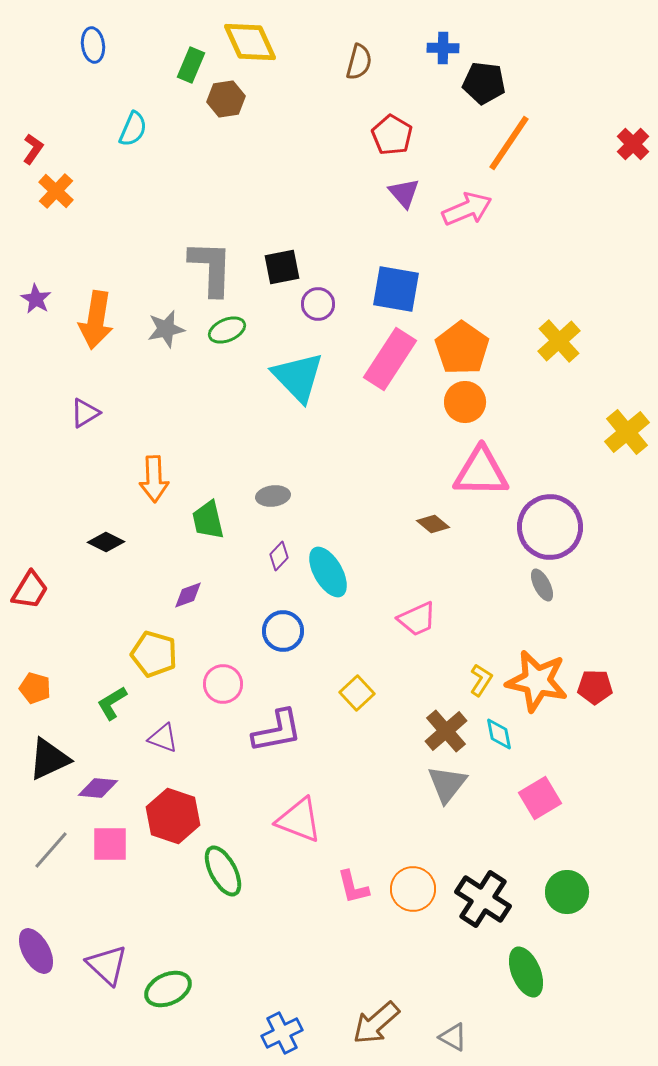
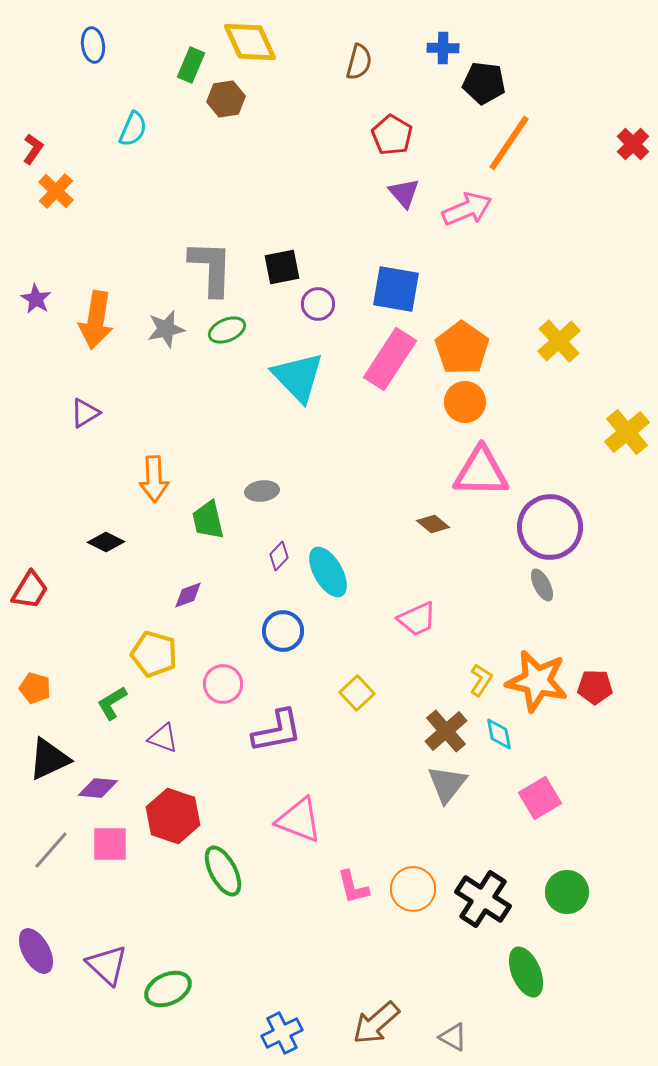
gray ellipse at (273, 496): moved 11 px left, 5 px up
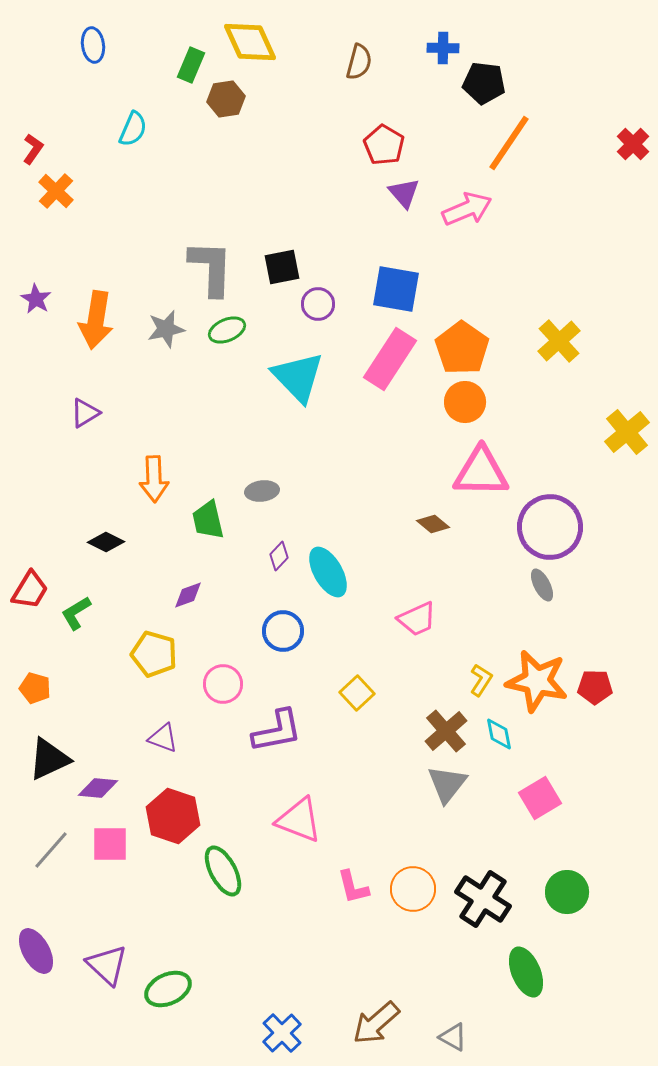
red pentagon at (392, 135): moved 8 px left, 10 px down
green L-shape at (112, 703): moved 36 px left, 90 px up
blue cross at (282, 1033): rotated 18 degrees counterclockwise
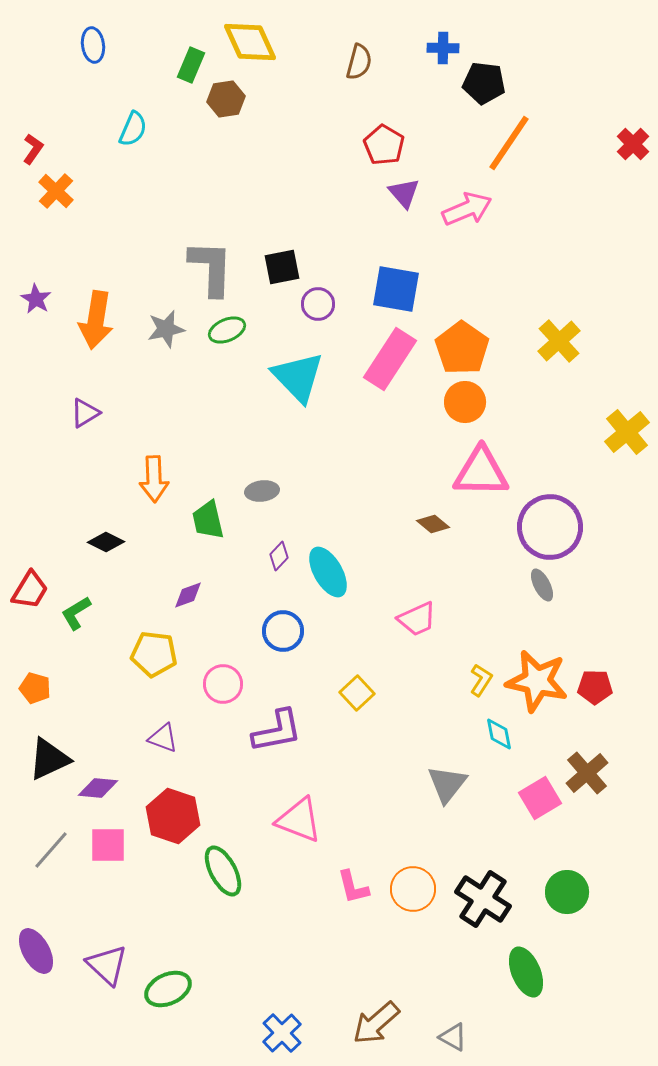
yellow pentagon at (154, 654): rotated 9 degrees counterclockwise
brown cross at (446, 731): moved 141 px right, 42 px down
pink square at (110, 844): moved 2 px left, 1 px down
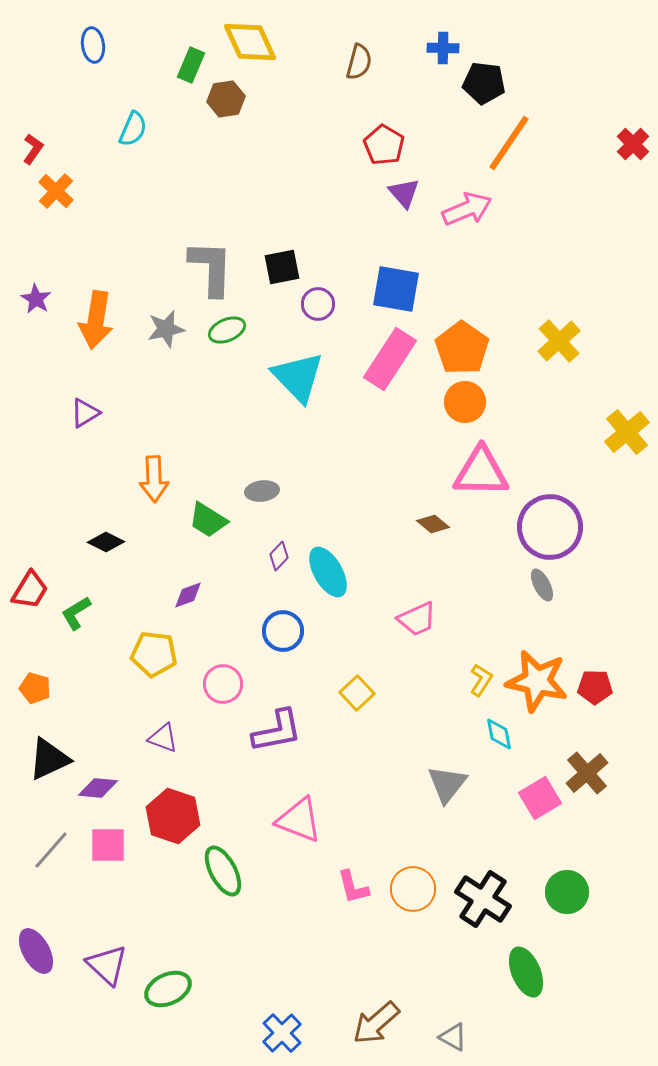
green trapezoid at (208, 520): rotated 45 degrees counterclockwise
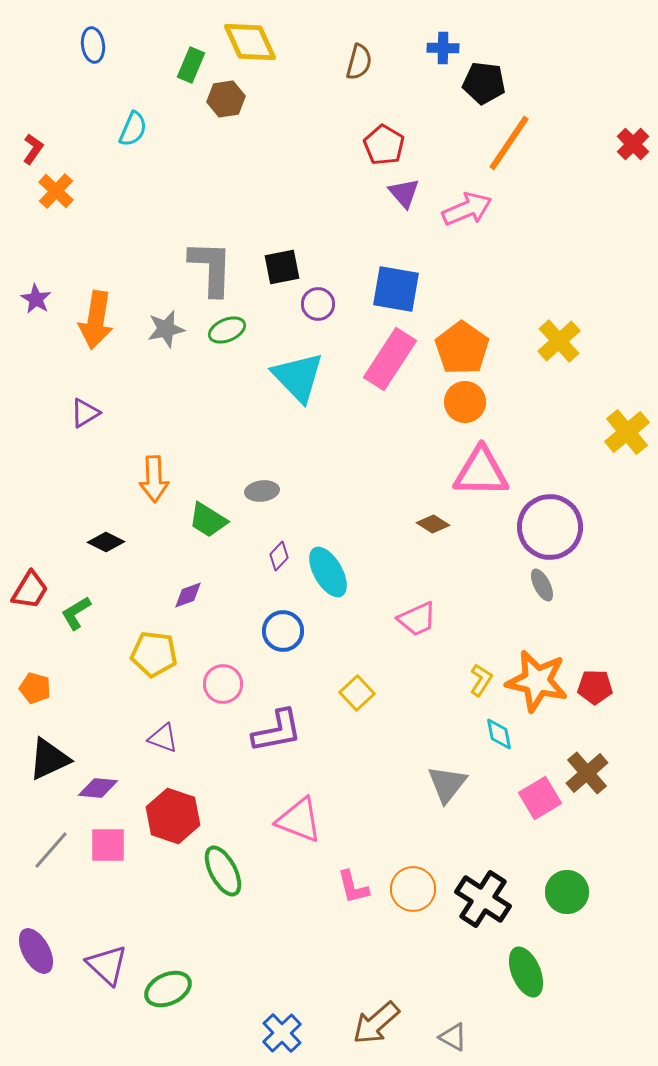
brown diamond at (433, 524): rotated 8 degrees counterclockwise
